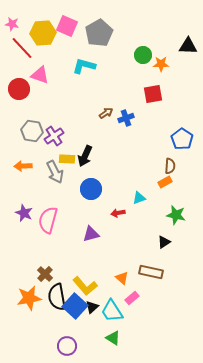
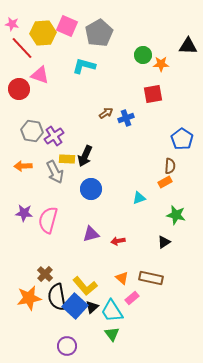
purple star at (24, 213): rotated 18 degrees counterclockwise
red arrow at (118, 213): moved 28 px down
brown rectangle at (151, 272): moved 6 px down
green triangle at (113, 338): moved 1 px left, 4 px up; rotated 21 degrees clockwise
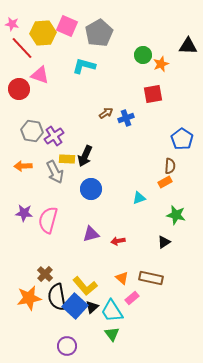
orange star at (161, 64): rotated 21 degrees counterclockwise
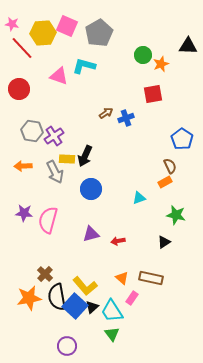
pink triangle at (40, 75): moved 19 px right, 1 px down
brown semicircle at (170, 166): rotated 28 degrees counterclockwise
pink rectangle at (132, 298): rotated 16 degrees counterclockwise
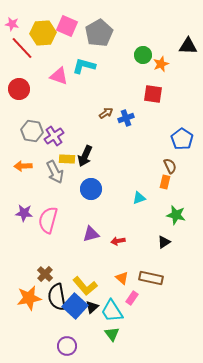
red square at (153, 94): rotated 18 degrees clockwise
orange rectangle at (165, 182): rotated 48 degrees counterclockwise
